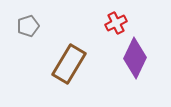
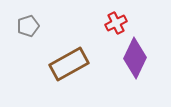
brown rectangle: rotated 30 degrees clockwise
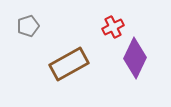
red cross: moved 3 px left, 4 px down
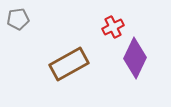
gray pentagon: moved 10 px left, 7 px up; rotated 10 degrees clockwise
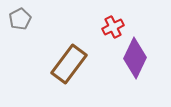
gray pentagon: moved 2 px right; rotated 20 degrees counterclockwise
brown rectangle: rotated 24 degrees counterclockwise
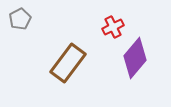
purple diamond: rotated 15 degrees clockwise
brown rectangle: moved 1 px left, 1 px up
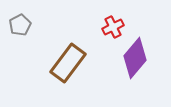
gray pentagon: moved 6 px down
